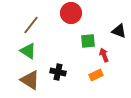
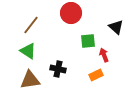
black triangle: moved 3 px left, 4 px up; rotated 21 degrees clockwise
black cross: moved 3 px up
brown triangle: rotated 40 degrees counterclockwise
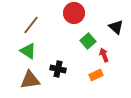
red circle: moved 3 px right
green square: rotated 35 degrees counterclockwise
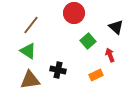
red arrow: moved 6 px right
black cross: moved 1 px down
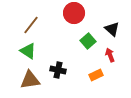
black triangle: moved 4 px left, 2 px down
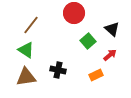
green triangle: moved 2 px left, 1 px up
red arrow: rotated 72 degrees clockwise
brown triangle: moved 4 px left, 3 px up
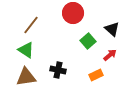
red circle: moved 1 px left
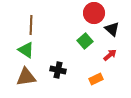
red circle: moved 21 px right
brown line: rotated 36 degrees counterclockwise
green square: moved 3 px left
orange rectangle: moved 4 px down
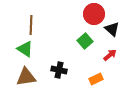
red circle: moved 1 px down
green triangle: moved 1 px left, 1 px up
black cross: moved 1 px right
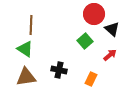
orange rectangle: moved 5 px left; rotated 40 degrees counterclockwise
